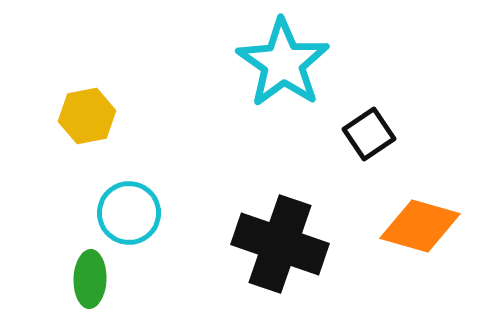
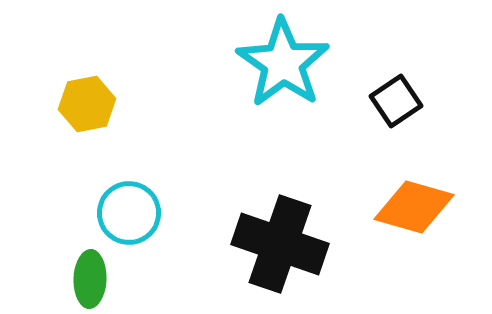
yellow hexagon: moved 12 px up
black square: moved 27 px right, 33 px up
orange diamond: moved 6 px left, 19 px up
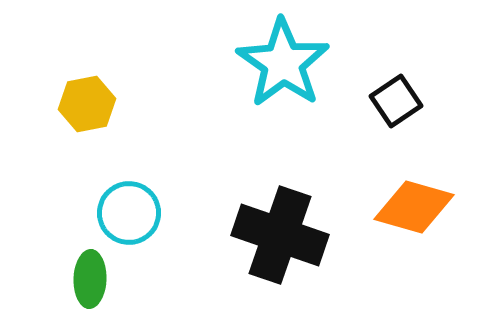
black cross: moved 9 px up
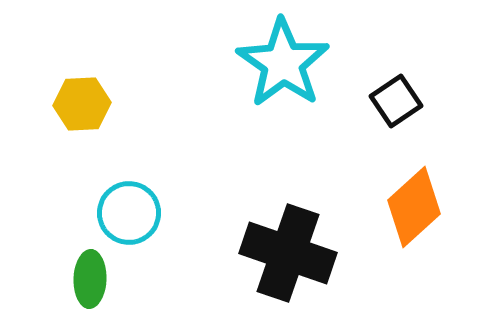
yellow hexagon: moved 5 px left; rotated 8 degrees clockwise
orange diamond: rotated 58 degrees counterclockwise
black cross: moved 8 px right, 18 px down
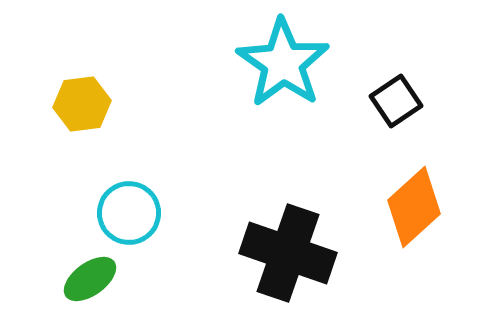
yellow hexagon: rotated 4 degrees counterclockwise
green ellipse: rotated 52 degrees clockwise
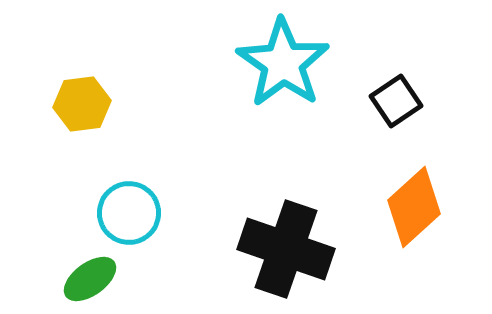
black cross: moved 2 px left, 4 px up
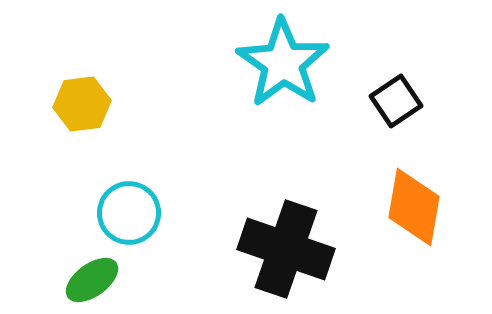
orange diamond: rotated 38 degrees counterclockwise
green ellipse: moved 2 px right, 1 px down
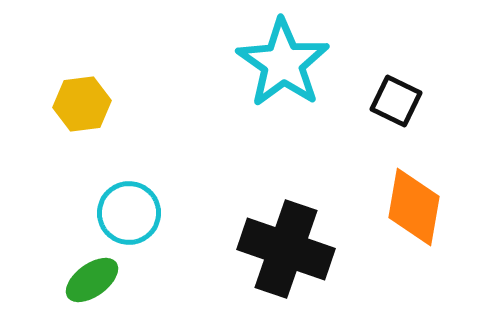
black square: rotated 30 degrees counterclockwise
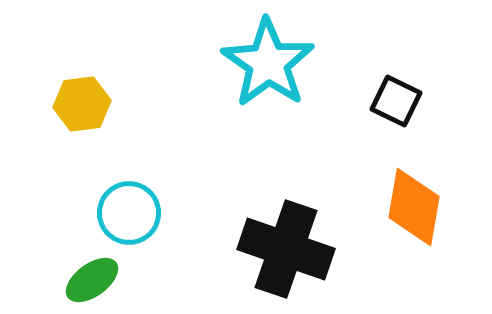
cyan star: moved 15 px left
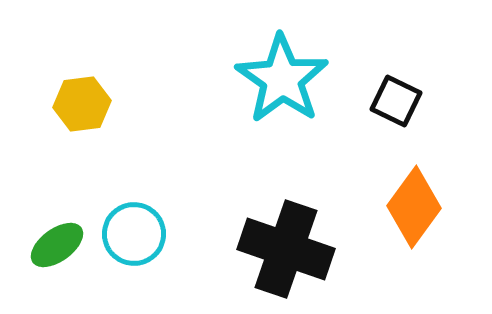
cyan star: moved 14 px right, 16 px down
orange diamond: rotated 26 degrees clockwise
cyan circle: moved 5 px right, 21 px down
green ellipse: moved 35 px left, 35 px up
